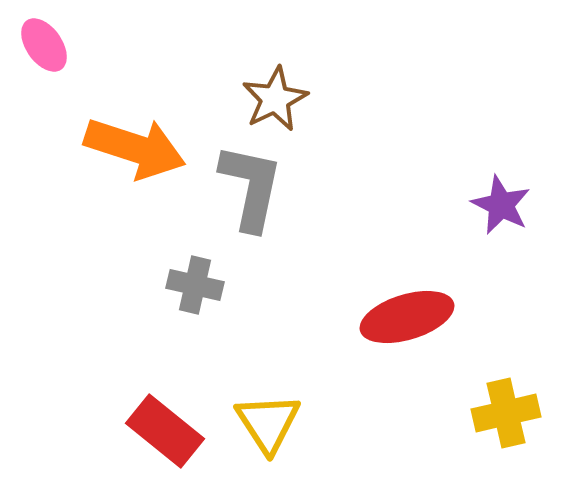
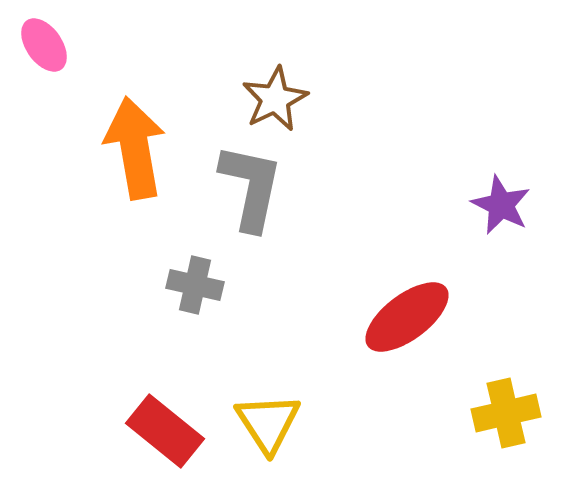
orange arrow: rotated 118 degrees counterclockwise
red ellipse: rotated 20 degrees counterclockwise
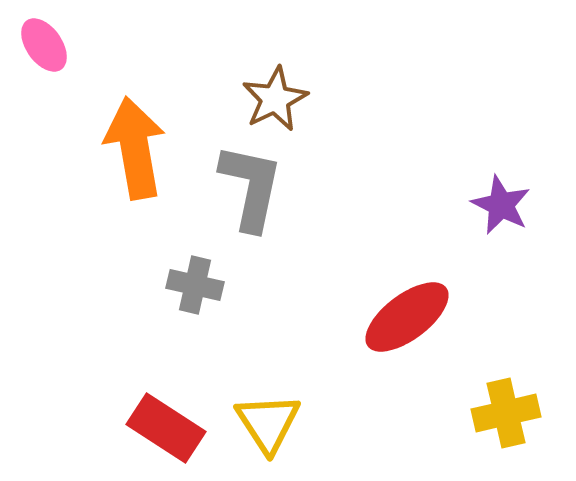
red rectangle: moved 1 px right, 3 px up; rotated 6 degrees counterclockwise
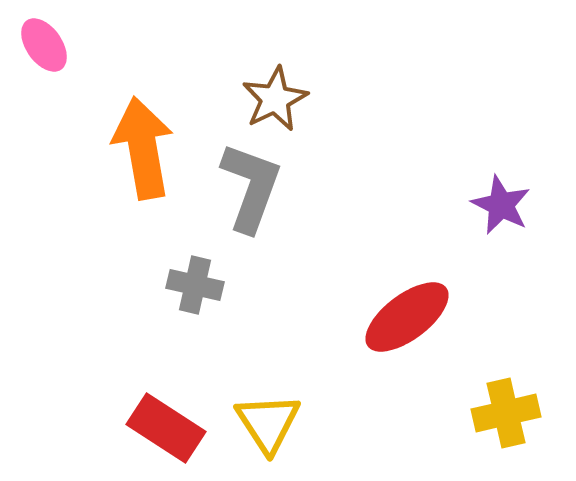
orange arrow: moved 8 px right
gray L-shape: rotated 8 degrees clockwise
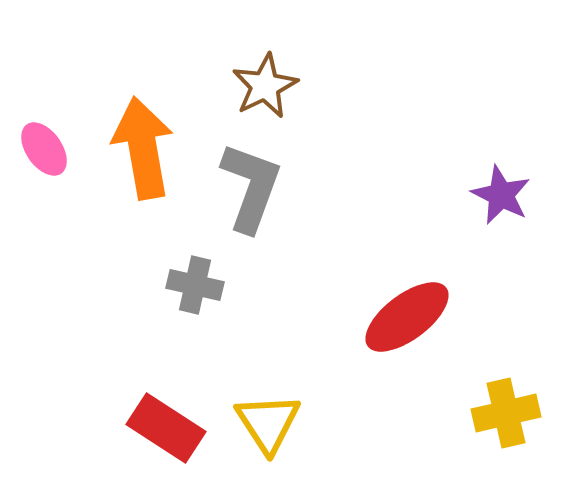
pink ellipse: moved 104 px down
brown star: moved 10 px left, 13 px up
purple star: moved 10 px up
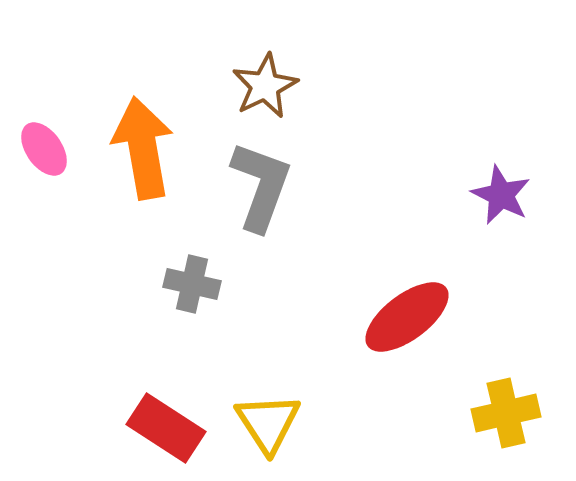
gray L-shape: moved 10 px right, 1 px up
gray cross: moved 3 px left, 1 px up
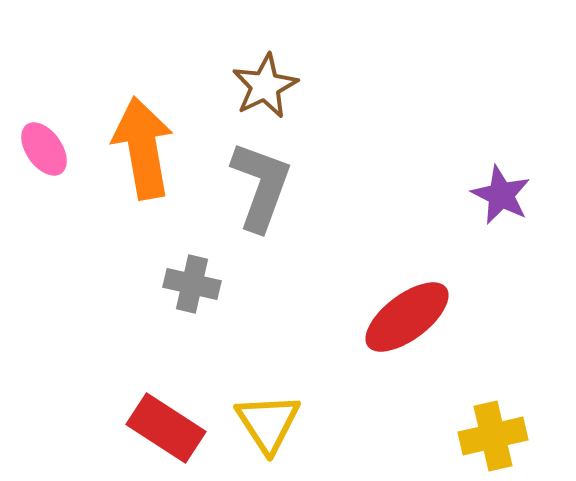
yellow cross: moved 13 px left, 23 px down
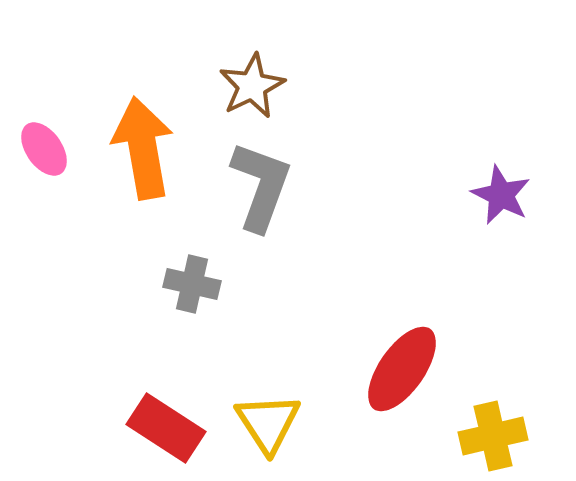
brown star: moved 13 px left
red ellipse: moved 5 px left, 52 px down; rotated 18 degrees counterclockwise
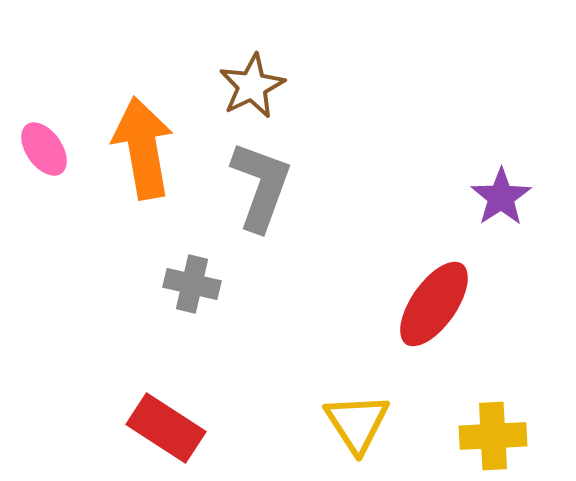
purple star: moved 2 px down; rotated 12 degrees clockwise
red ellipse: moved 32 px right, 65 px up
yellow triangle: moved 89 px right
yellow cross: rotated 10 degrees clockwise
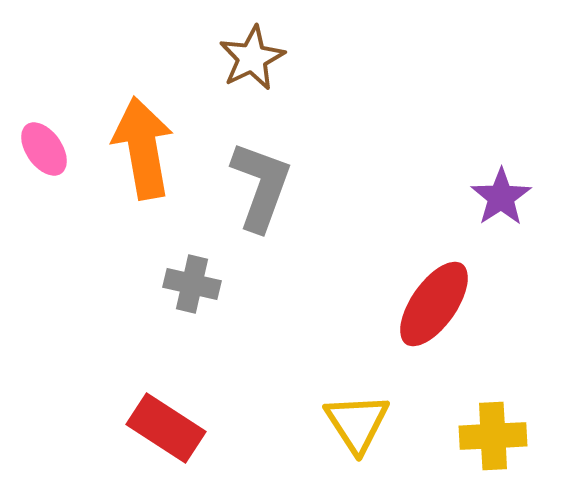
brown star: moved 28 px up
